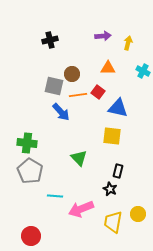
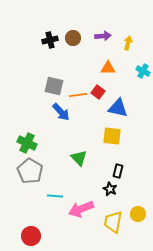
brown circle: moved 1 px right, 36 px up
green cross: rotated 18 degrees clockwise
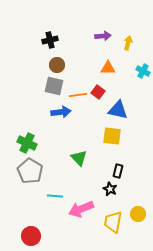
brown circle: moved 16 px left, 27 px down
blue triangle: moved 2 px down
blue arrow: rotated 54 degrees counterclockwise
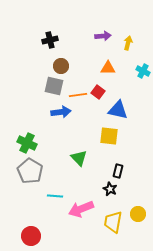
brown circle: moved 4 px right, 1 px down
yellow square: moved 3 px left
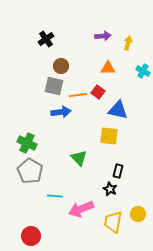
black cross: moved 4 px left, 1 px up; rotated 21 degrees counterclockwise
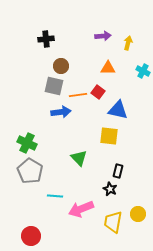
black cross: rotated 28 degrees clockwise
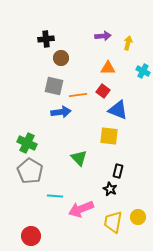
brown circle: moved 8 px up
red square: moved 5 px right, 1 px up
blue triangle: rotated 10 degrees clockwise
yellow circle: moved 3 px down
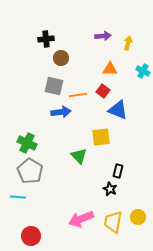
orange triangle: moved 2 px right, 1 px down
yellow square: moved 8 px left, 1 px down; rotated 12 degrees counterclockwise
green triangle: moved 2 px up
cyan line: moved 37 px left, 1 px down
pink arrow: moved 10 px down
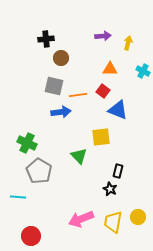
gray pentagon: moved 9 px right
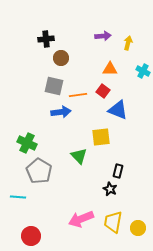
yellow circle: moved 11 px down
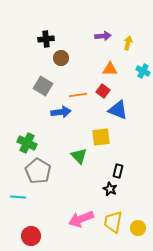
gray square: moved 11 px left; rotated 18 degrees clockwise
gray pentagon: moved 1 px left
